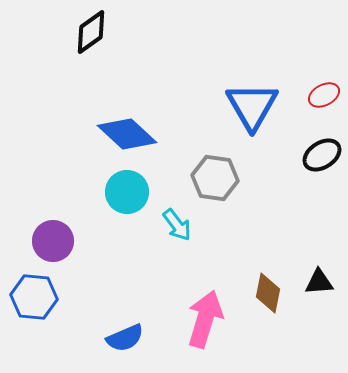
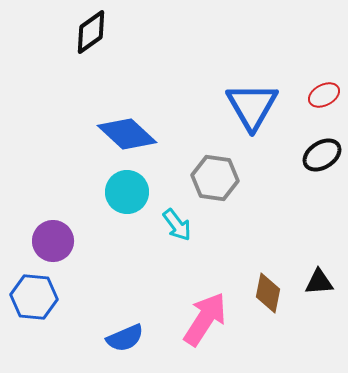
pink arrow: rotated 16 degrees clockwise
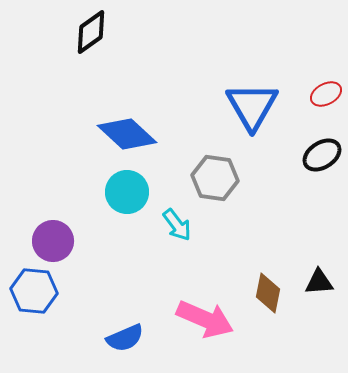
red ellipse: moved 2 px right, 1 px up
blue hexagon: moved 6 px up
pink arrow: rotated 80 degrees clockwise
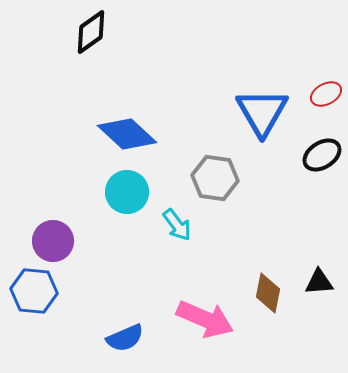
blue triangle: moved 10 px right, 6 px down
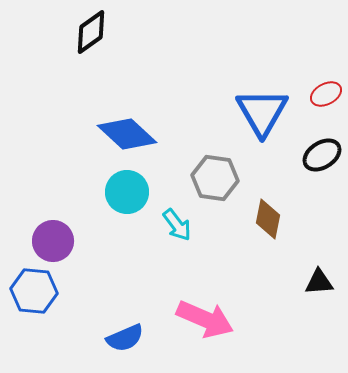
brown diamond: moved 74 px up
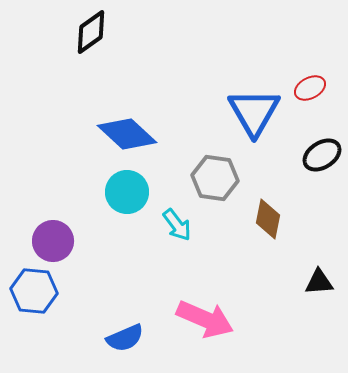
red ellipse: moved 16 px left, 6 px up
blue triangle: moved 8 px left
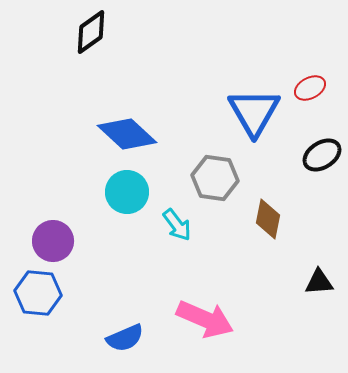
blue hexagon: moved 4 px right, 2 px down
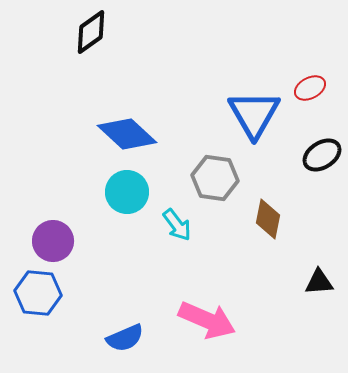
blue triangle: moved 2 px down
pink arrow: moved 2 px right, 1 px down
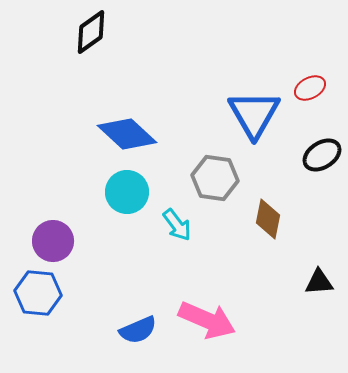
blue semicircle: moved 13 px right, 8 px up
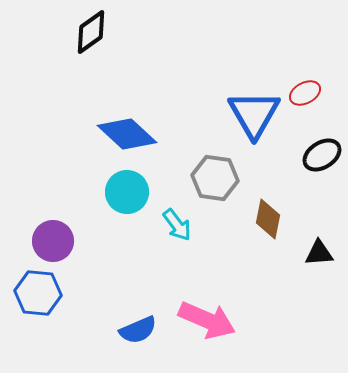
red ellipse: moved 5 px left, 5 px down
black triangle: moved 29 px up
